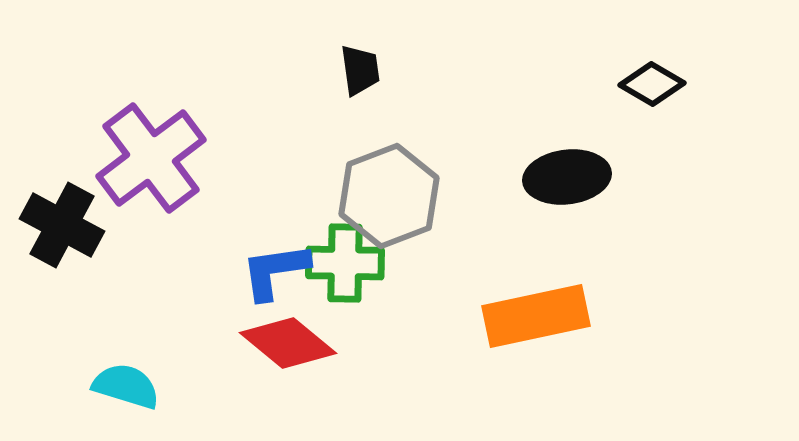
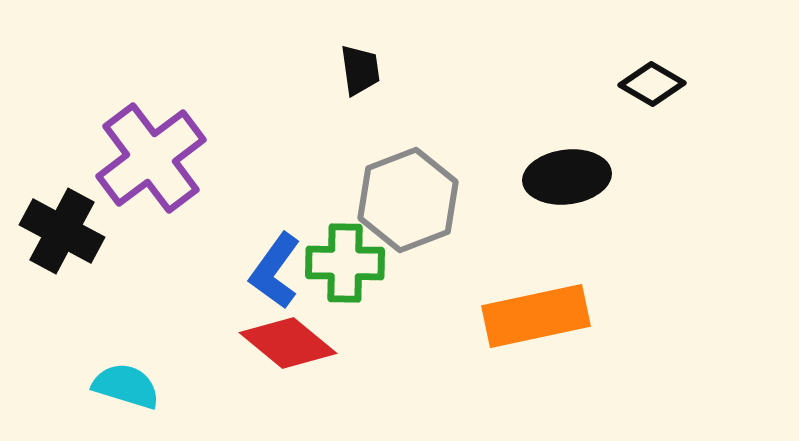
gray hexagon: moved 19 px right, 4 px down
black cross: moved 6 px down
blue L-shape: rotated 46 degrees counterclockwise
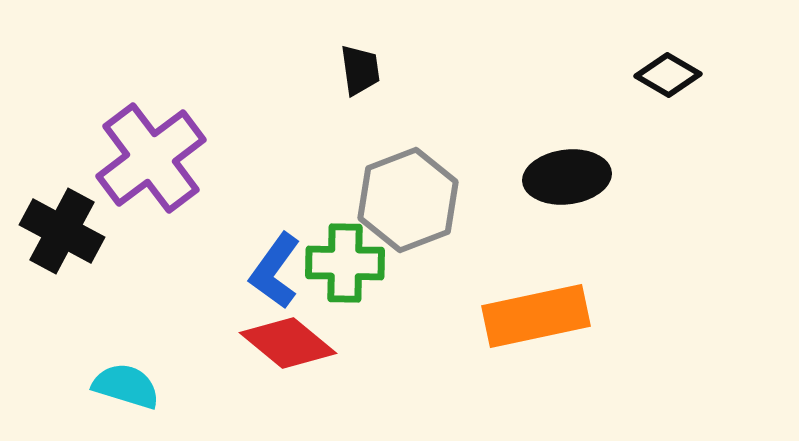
black diamond: moved 16 px right, 9 px up
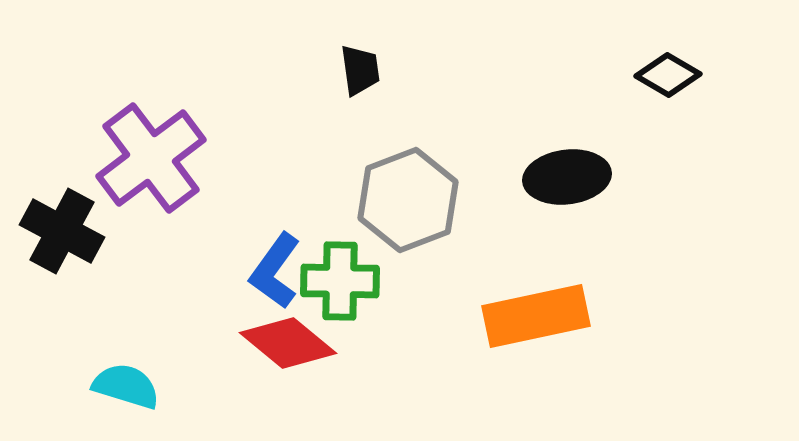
green cross: moved 5 px left, 18 px down
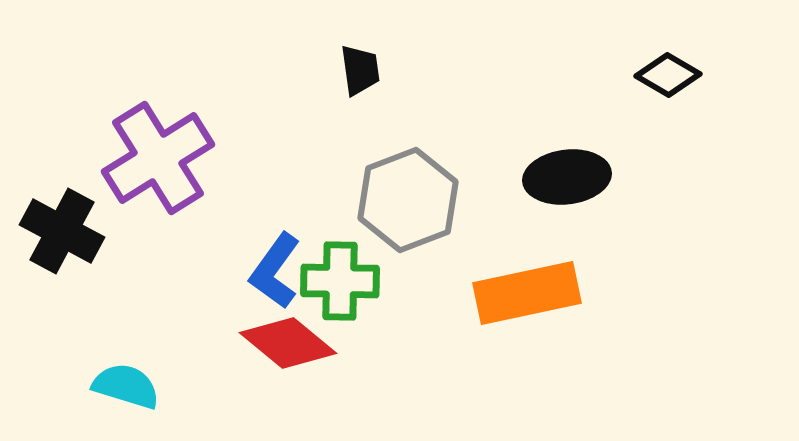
purple cross: moved 7 px right; rotated 5 degrees clockwise
orange rectangle: moved 9 px left, 23 px up
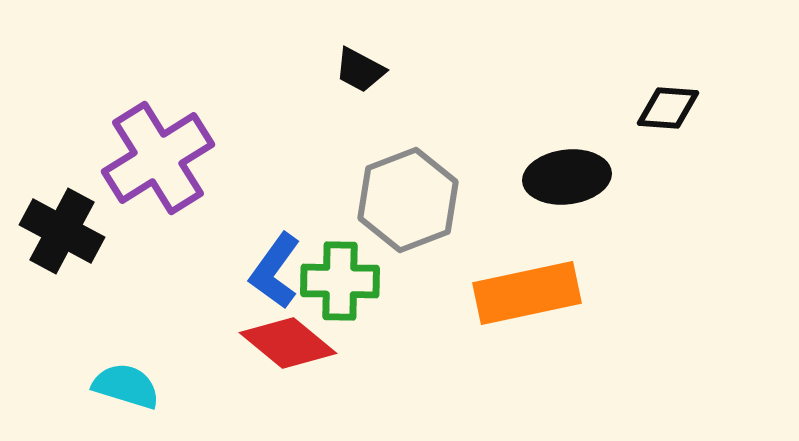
black trapezoid: rotated 126 degrees clockwise
black diamond: moved 33 px down; rotated 26 degrees counterclockwise
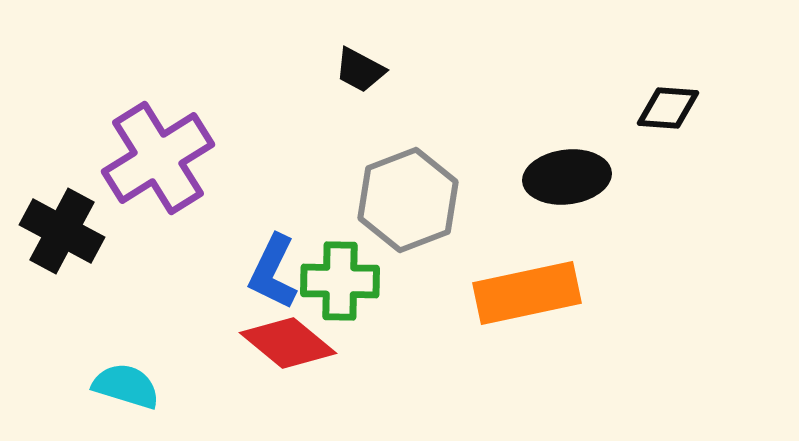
blue L-shape: moved 2 px left, 1 px down; rotated 10 degrees counterclockwise
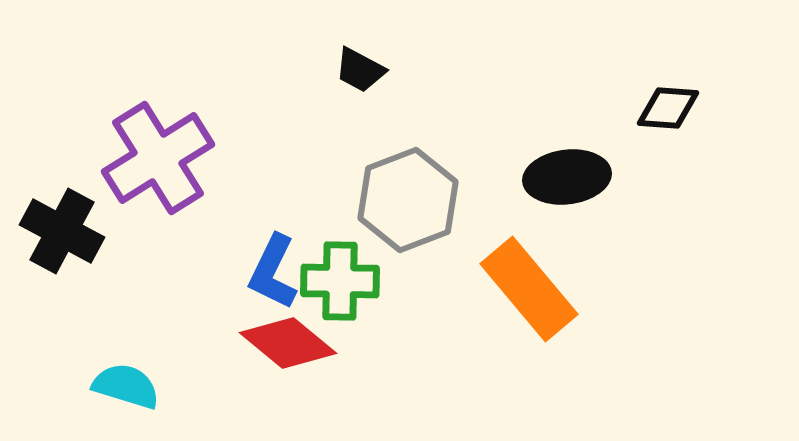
orange rectangle: moved 2 px right, 4 px up; rotated 62 degrees clockwise
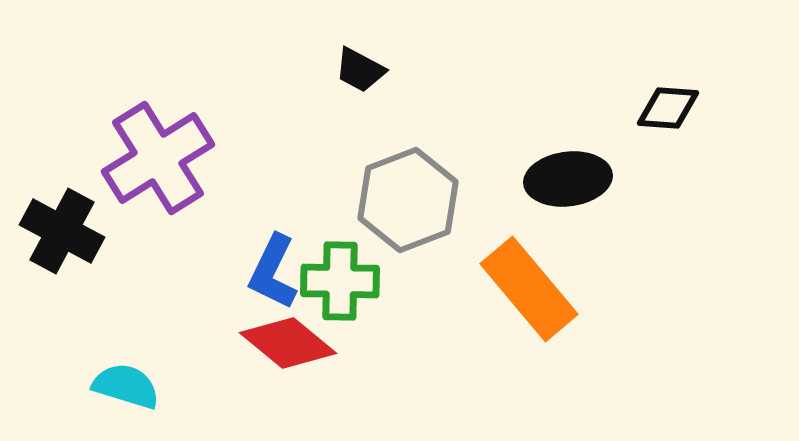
black ellipse: moved 1 px right, 2 px down
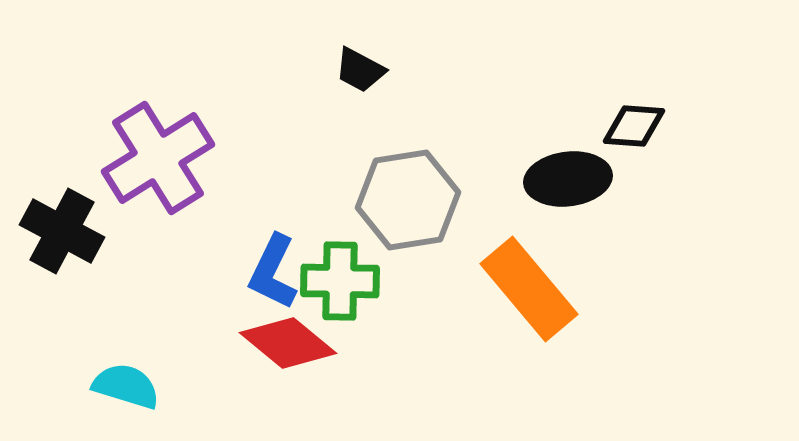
black diamond: moved 34 px left, 18 px down
gray hexagon: rotated 12 degrees clockwise
